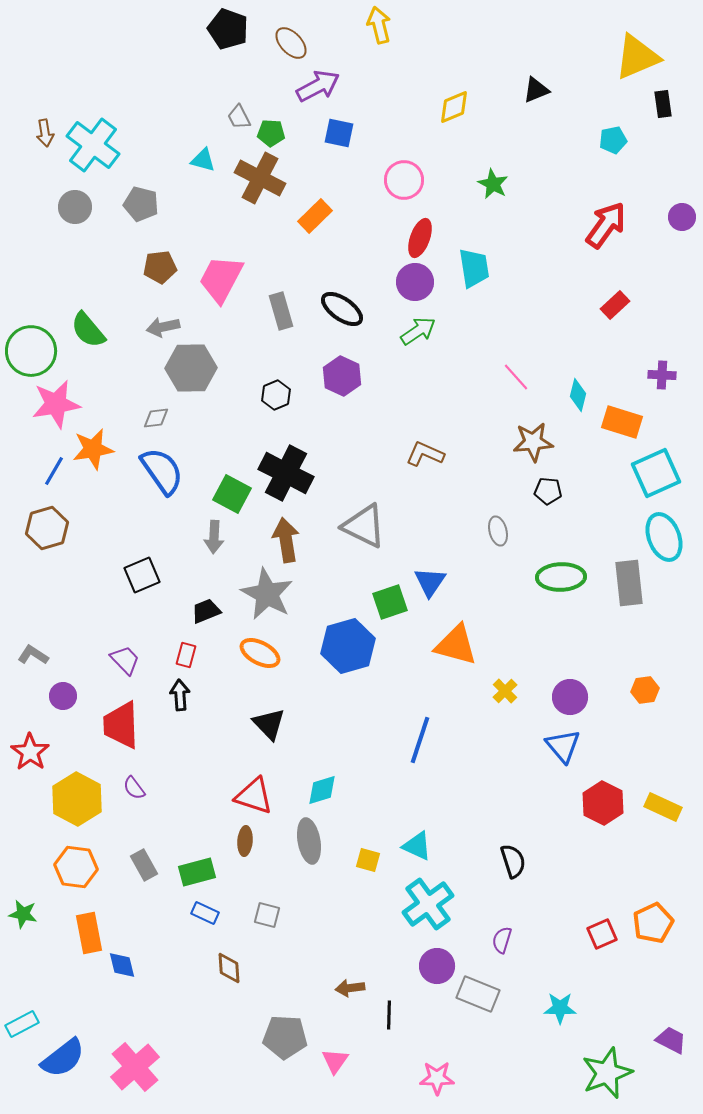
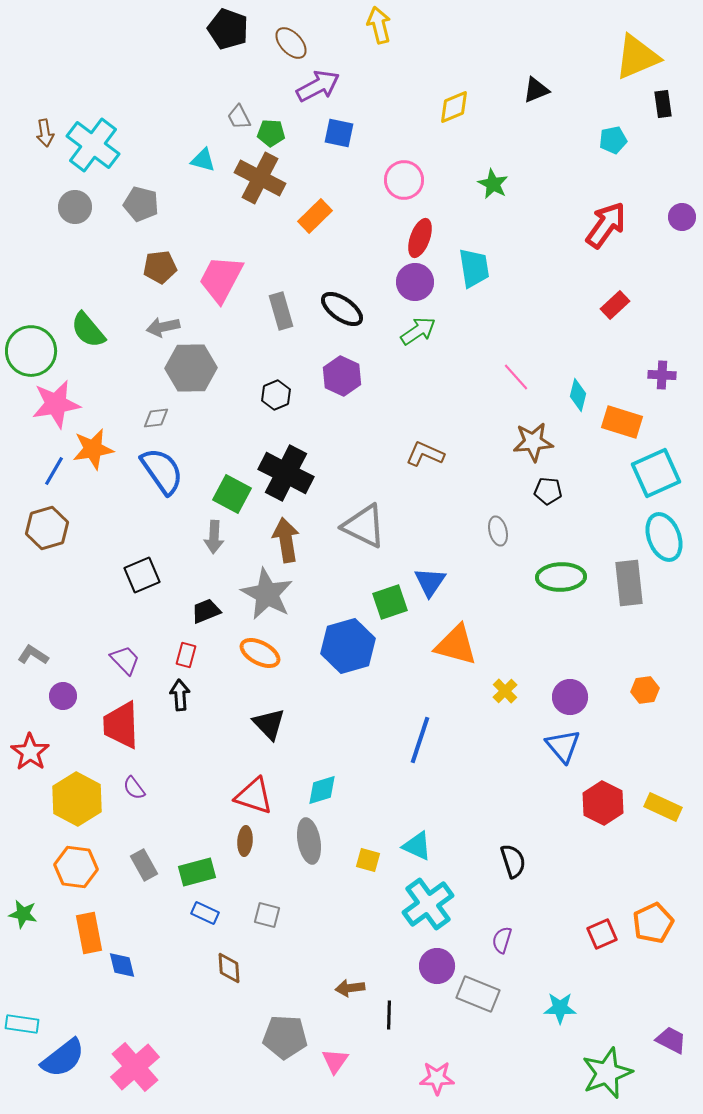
cyan rectangle at (22, 1024): rotated 36 degrees clockwise
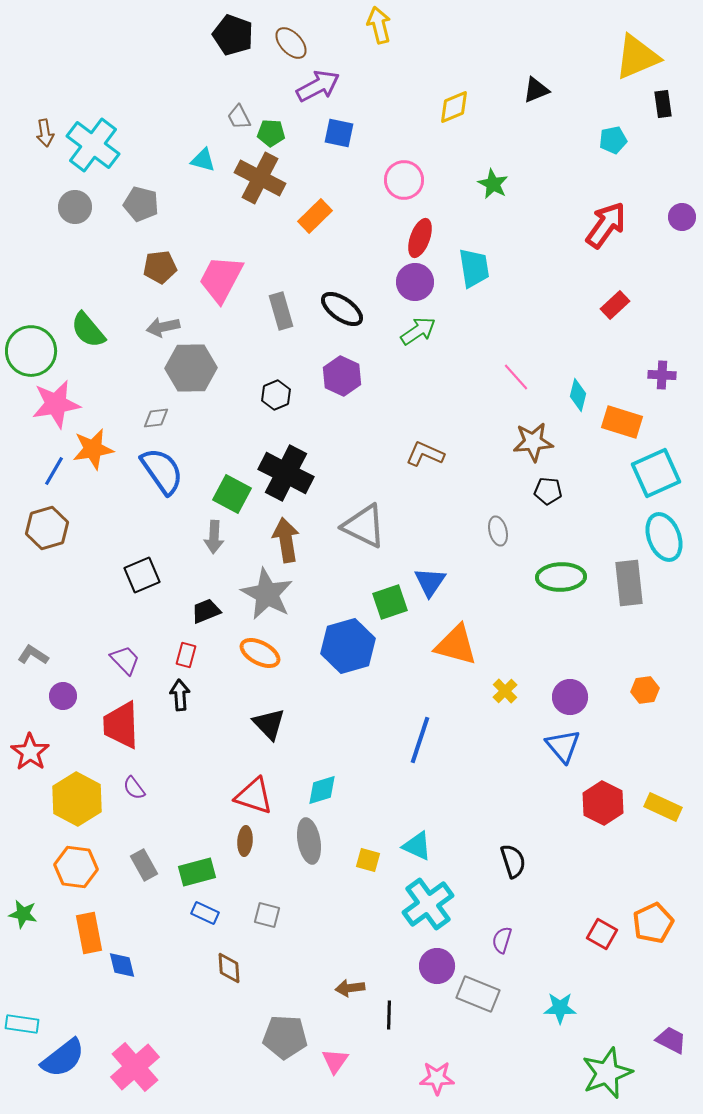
black pentagon at (228, 29): moved 5 px right, 6 px down
red square at (602, 934): rotated 36 degrees counterclockwise
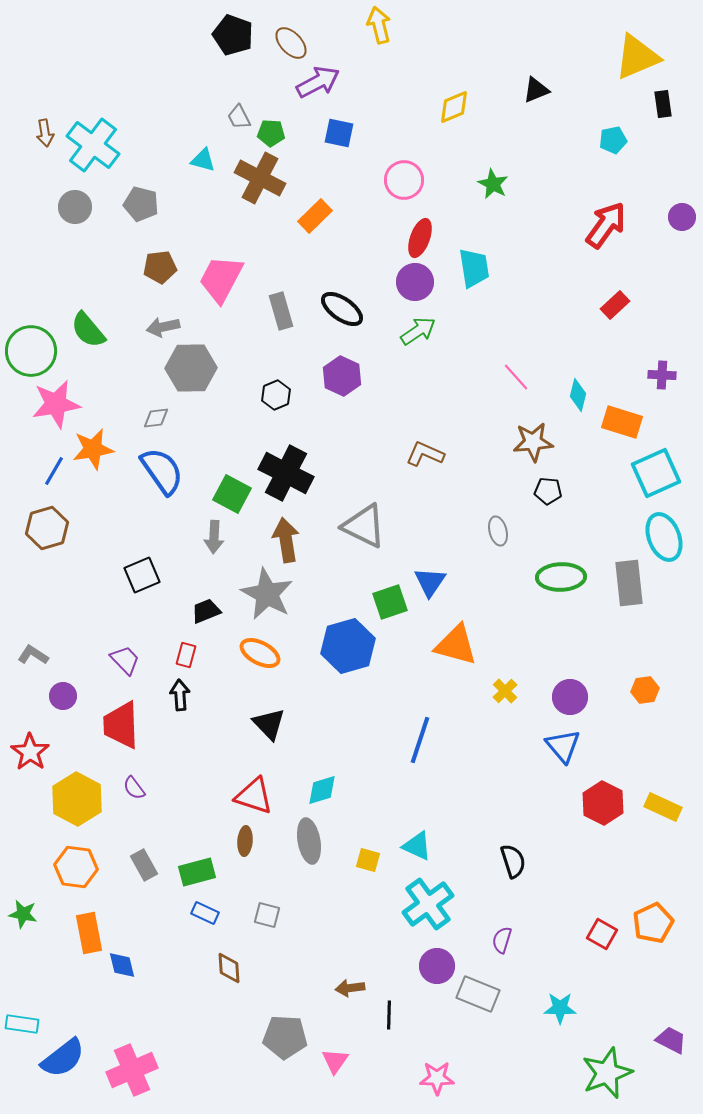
purple arrow at (318, 86): moved 4 px up
pink cross at (135, 1067): moved 3 px left, 3 px down; rotated 18 degrees clockwise
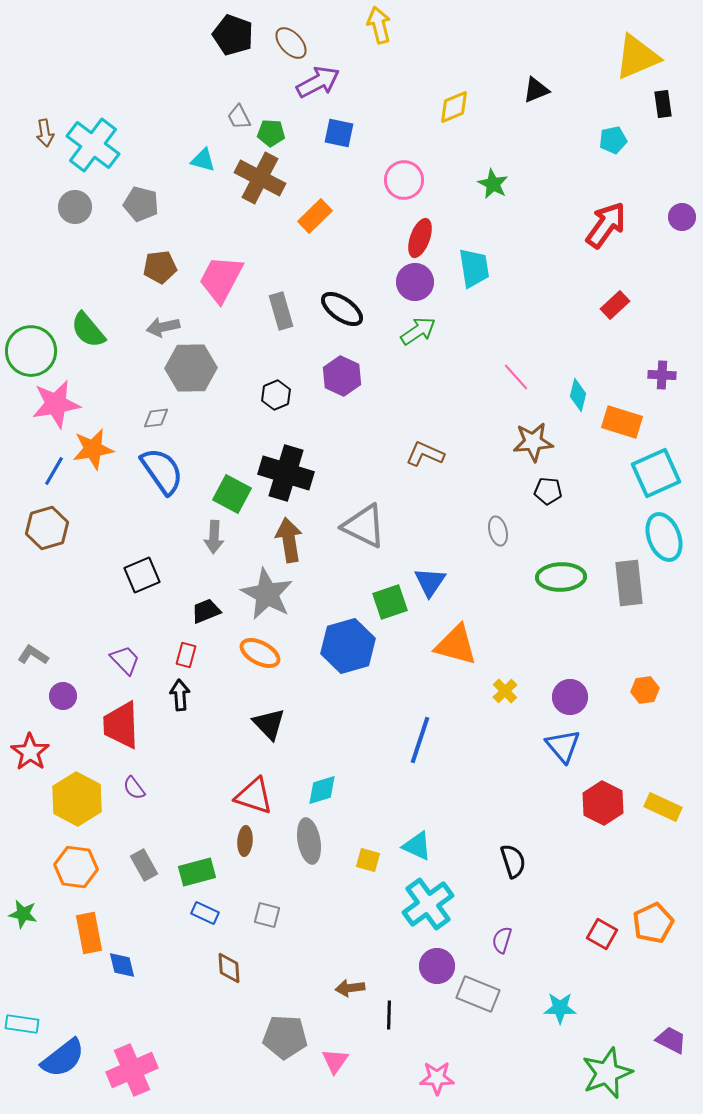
black cross at (286, 473): rotated 10 degrees counterclockwise
brown arrow at (286, 540): moved 3 px right
